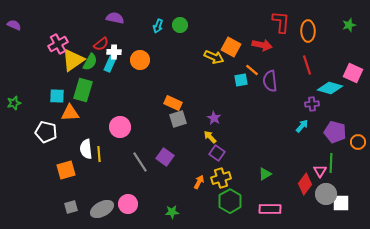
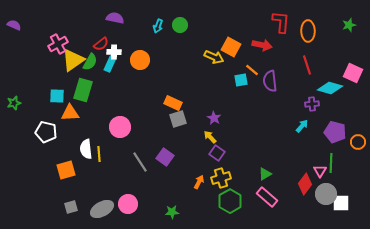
pink rectangle at (270, 209): moved 3 px left, 12 px up; rotated 40 degrees clockwise
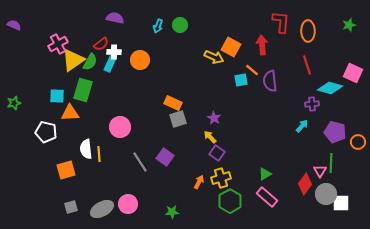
red arrow at (262, 45): rotated 108 degrees counterclockwise
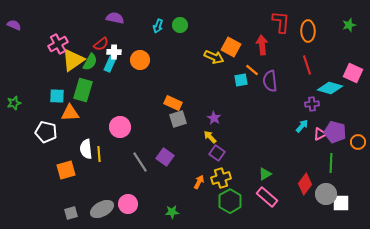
pink triangle at (320, 171): moved 37 px up; rotated 32 degrees clockwise
gray square at (71, 207): moved 6 px down
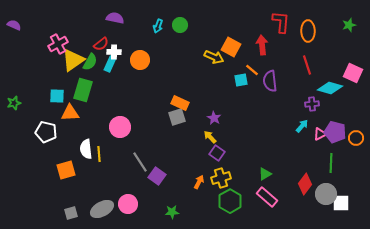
orange rectangle at (173, 103): moved 7 px right
gray square at (178, 119): moved 1 px left, 2 px up
orange circle at (358, 142): moved 2 px left, 4 px up
purple square at (165, 157): moved 8 px left, 19 px down
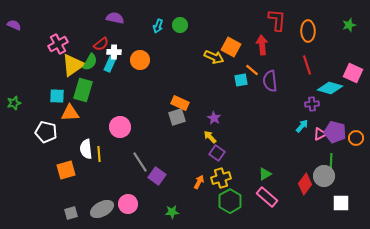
red L-shape at (281, 22): moved 4 px left, 2 px up
yellow triangle at (73, 60): moved 5 px down
gray circle at (326, 194): moved 2 px left, 18 px up
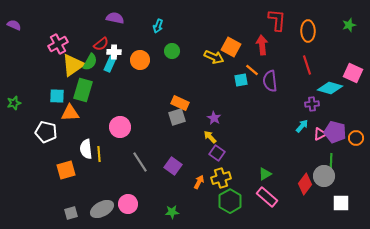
green circle at (180, 25): moved 8 px left, 26 px down
purple square at (157, 176): moved 16 px right, 10 px up
